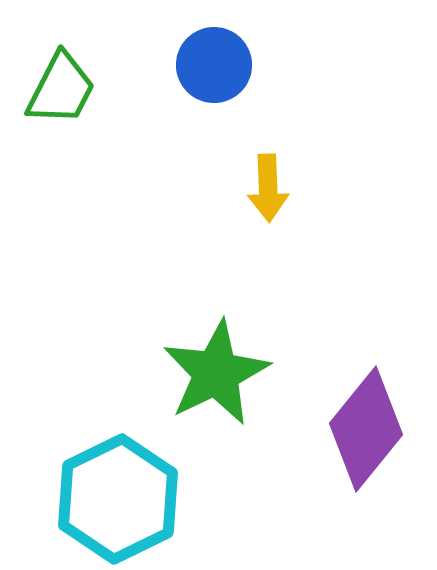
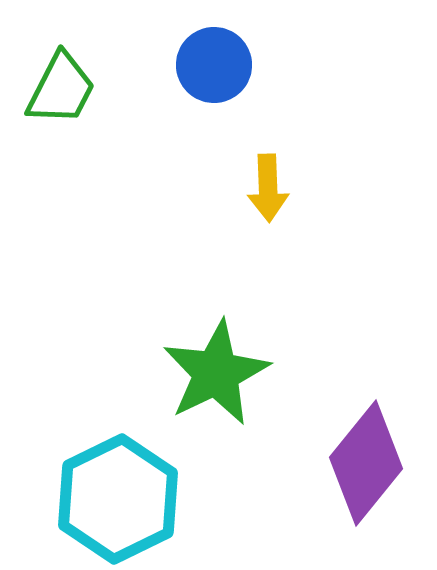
purple diamond: moved 34 px down
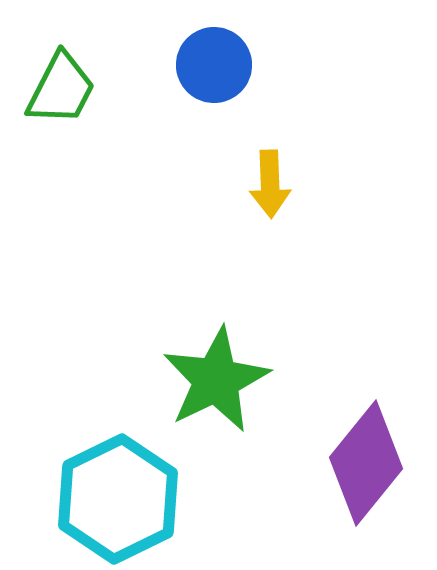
yellow arrow: moved 2 px right, 4 px up
green star: moved 7 px down
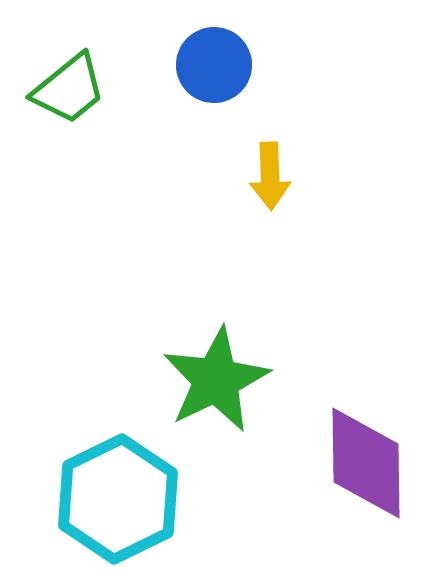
green trapezoid: moved 8 px right; rotated 24 degrees clockwise
yellow arrow: moved 8 px up
purple diamond: rotated 40 degrees counterclockwise
